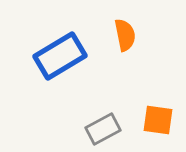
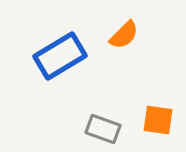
orange semicircle: moved 1 px left; rotated 56 degrees clockwise
gray rectangle: rotated 48 degrees clockwise
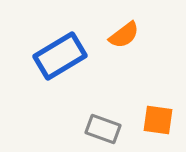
orange semicircle: rotated 8 degrees clockwise
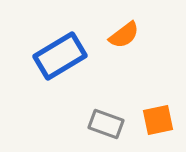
orange square: rotated 20 degrees counterclockwise
gray rectangle: moved 3 px right, 5 px up
